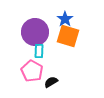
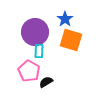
orange square: moved 3 px right, 4 px down
pink pentagon: moved 3 px left
black semicircle: moved 5 px left
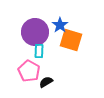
blue star: moved 5 px left, 6 px down
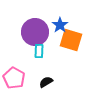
pink pentagon: moved 15 px left, 7 px down
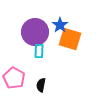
orange square: moved 1 px left, 1 px up
black semicircle: moved 5 px left, 3 px down; rotated 48 degrees counterclockwise
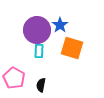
purple circle: moved 2 px right, 2 px up
orange square: moved 2 px right, 9 px down
